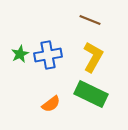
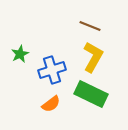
brown line: moved 6 px down
blue cross: moved 4 px right, 15 px down; rotated 8 degrees counterclockwise
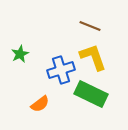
yellow L-shape: rotated 48 degrees counterclockwise
blue cross: moved 9 px right
orange semicircle: moved 11 px left
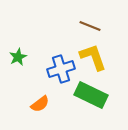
green star: moved 2 px left, 3 px down
blue cross: moved 1 px up
green rectangle: moved 1 px down
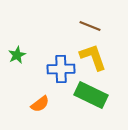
green star: moved 1 px left, 2 px up
blue cross: rotated 16 degrees clockwise
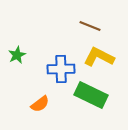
yellow L-shape: moved 6 px right; rotated 44 degrees counterclockwise
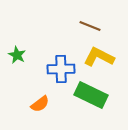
green star: rotated 18 degrees counterclockwise
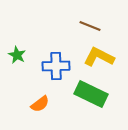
blue cross: moved 5 px left, 3 px up
green rectangle: moved 1 px up
